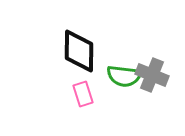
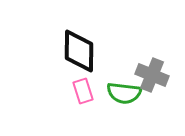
green semicircle: moved 17 px down
pink rectangle: moved 3 px up
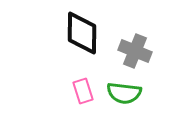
black diamond: moved 3 px right, 18 px up
gray cross: moved 17 px left, 24 px up
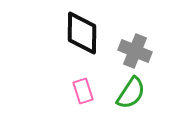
green semicircle: moved 7 px right; rotated 64 degrees counterclockwise
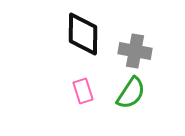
black diamond: moved 1 px right, 1 px down
gray cross: rotated 12 degrees counterclockwise
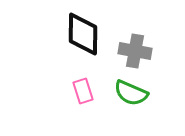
green semicircle: rotated 80 degrees clockwise
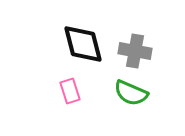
black diamond: moved 10 px down; rotated 15 degrees counterclockwise
pink rectangle: moved 13 px left
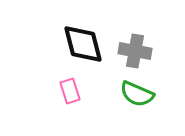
green semicircle: moved 6 px right, 1 px down
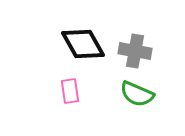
black diamond: rotated 15 degrees counterclockwise
pink rectangle: rotated 10 degrees clockwise
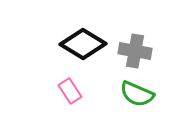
black diamond: rotated 30 degrees counterclockwise
pink rectangle: rotated 25 degrees counterclockwise
